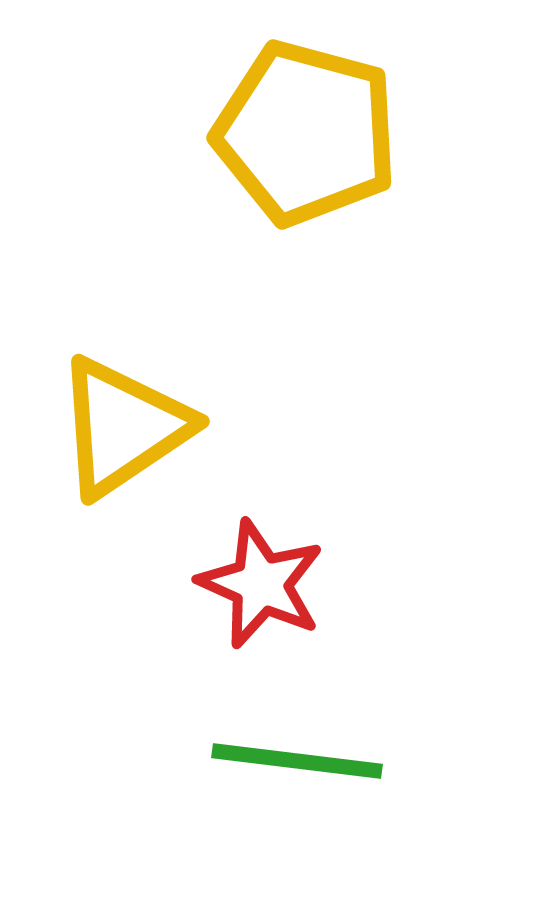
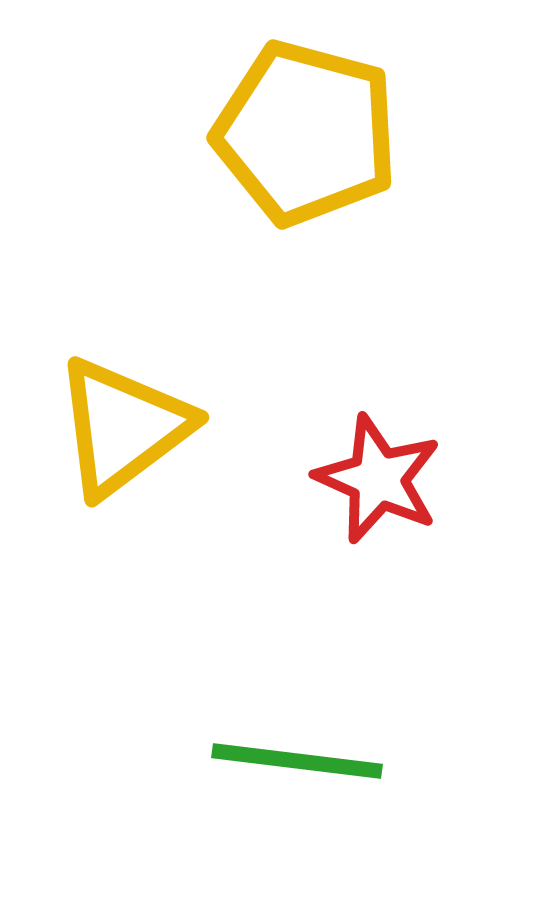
yellow triangle: rotated 3 degrees counterclockwise
red star: moved 117 px right, 105 px up
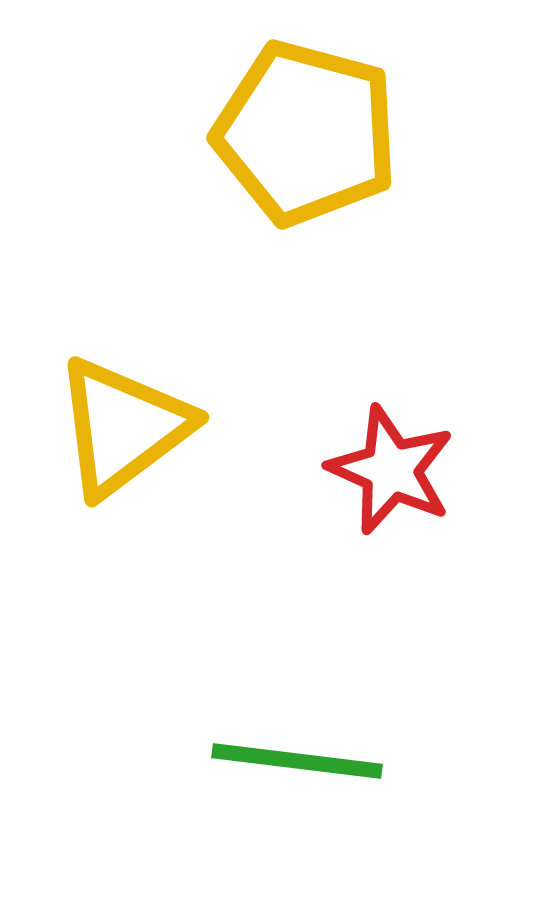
red star: moved 13 px right, 9 px up
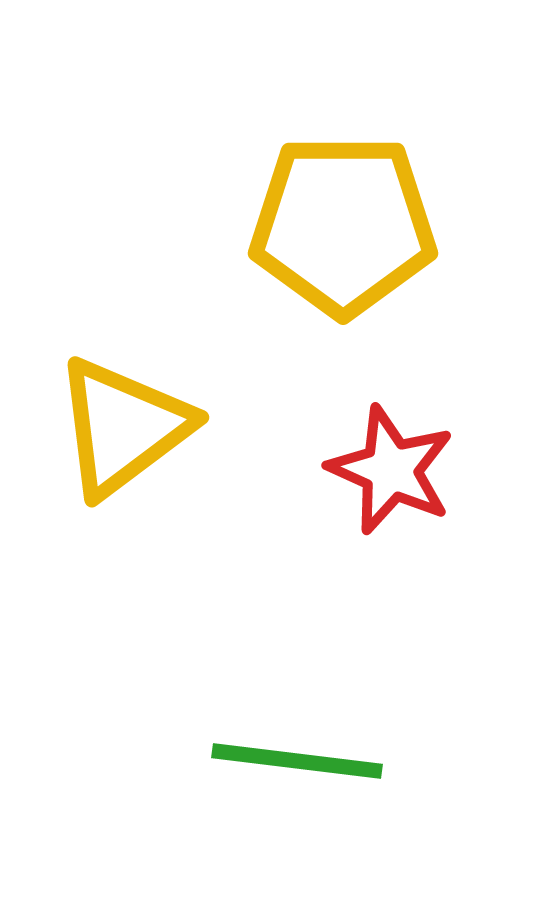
yellow pentagon: moved 37 px right, 92 px down; rotated 15 degrees counterclockwise
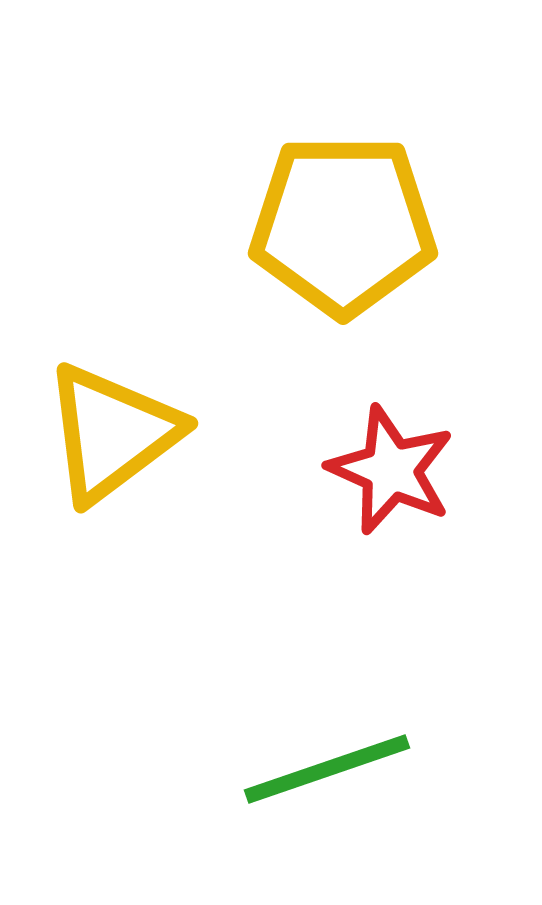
yellow triangle: moved 11 px left, 6 px down
green line: moved 30 px right, 8 px down; rotated 26 degrees counterclockwise
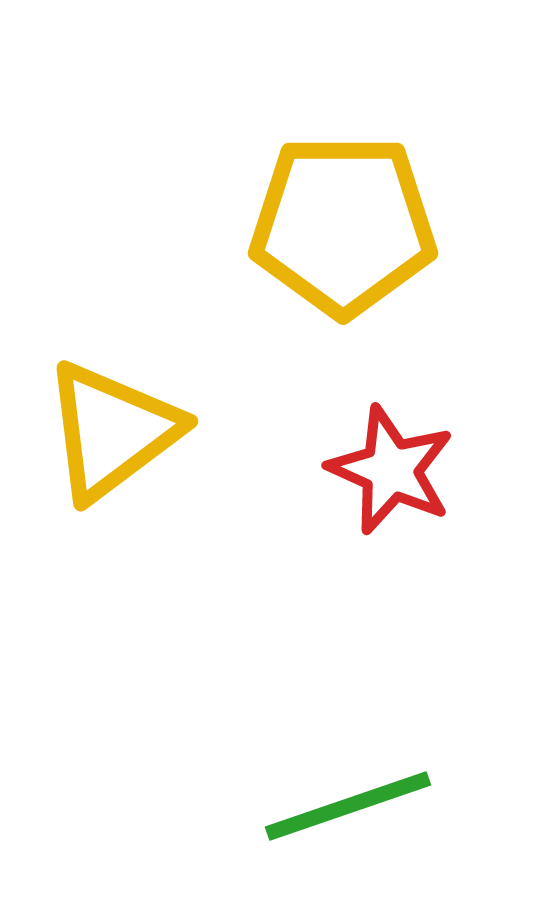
yellow triangle: moved 2 px up
green line: moved 21 px right, 37 px down
